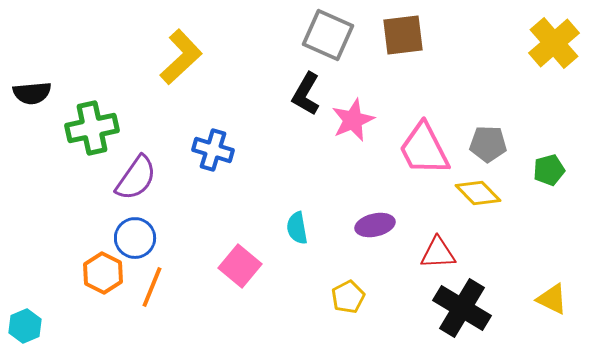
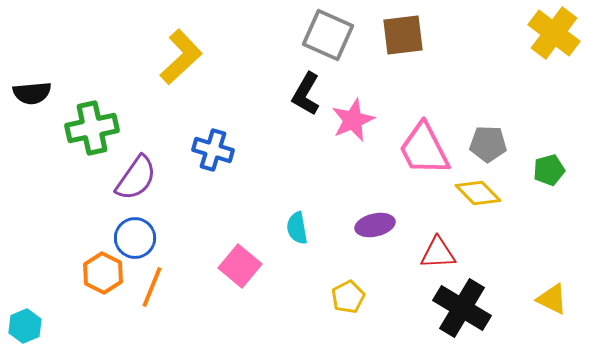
yellow cross: moved 10 px up; rotated 12 degrees counterclockwise
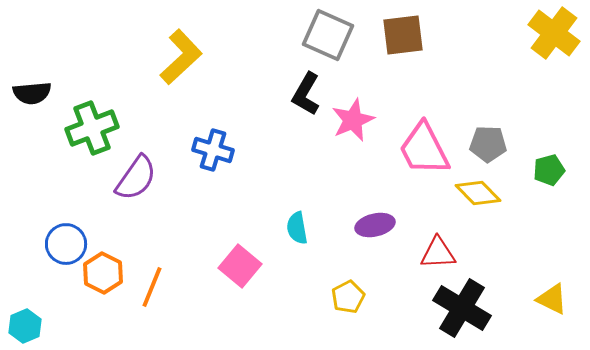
green cross: rotated 9 degrees counterclockwise
blue circle: moved 69 px left, 6 px down
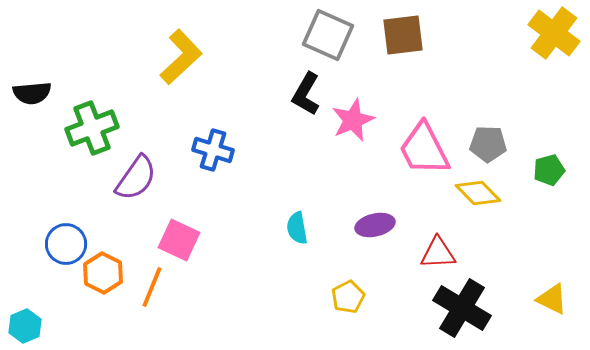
pink square: moved 61 px left, 26 px up; rotated 15 degrees counterclockwise
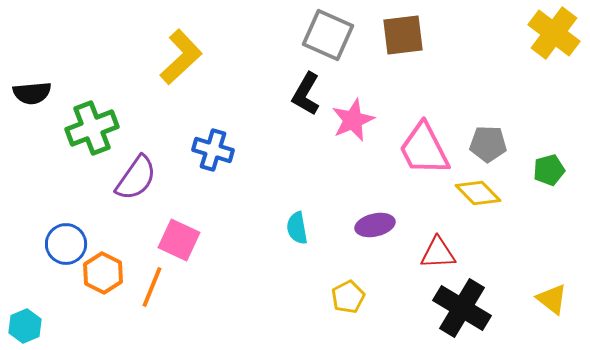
yellow triangle: rotated 12 degrees clockwise
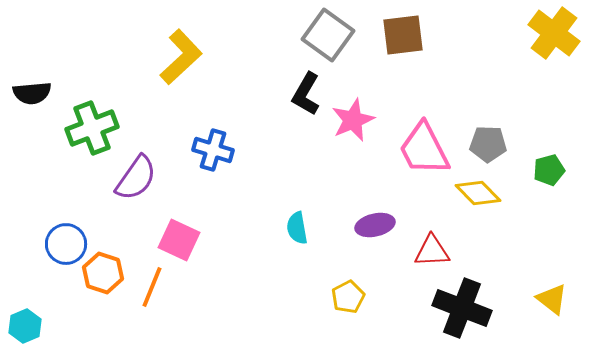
gray square: rotated 12 degrees clockwise
red triangle: moved 6 px left, 2 px up
orange hexagon: rotated 9 degrees counterclockwise
black cross: rotated 10 degrees counterclockwise
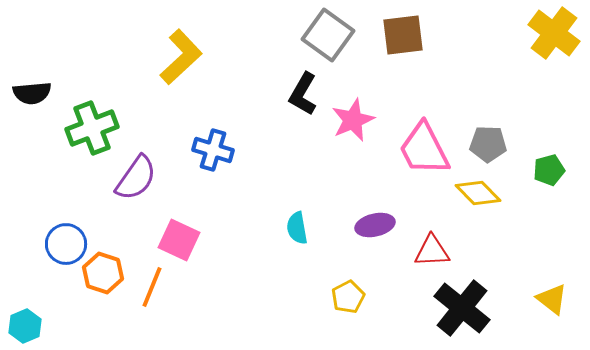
black L-shape: moved 3 px left
black cross: rotated 18 degrees clockwise
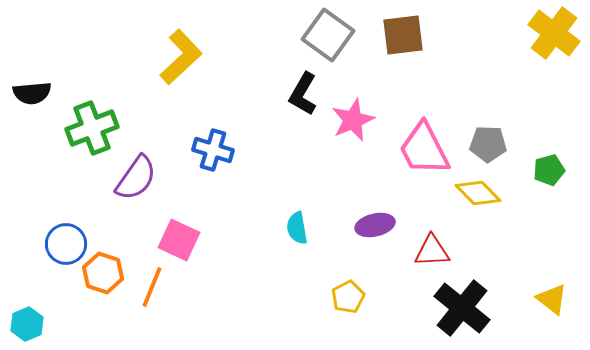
cyan hexagon: moved 2 px right, 2 px up
